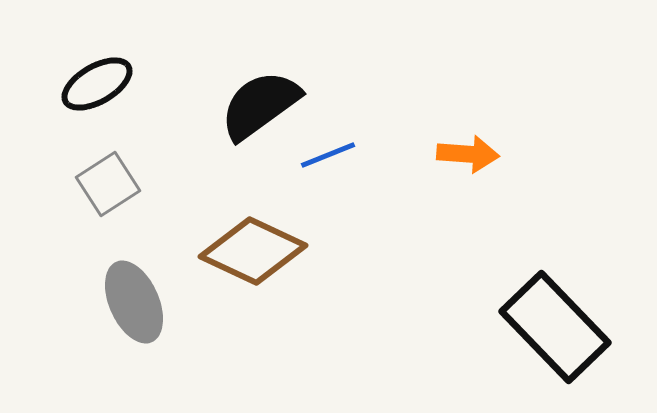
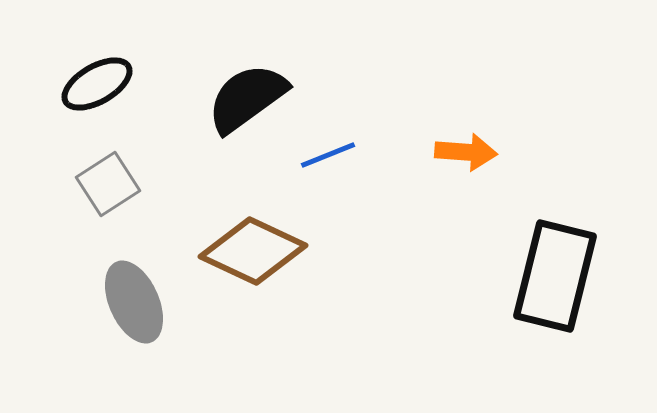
black semicircle: moved 13 px left, 7 px up
orange arrow: moved 2 px left, 2 px up
black rectangle: moved 51 px up; rotated 58 degrees clockwise
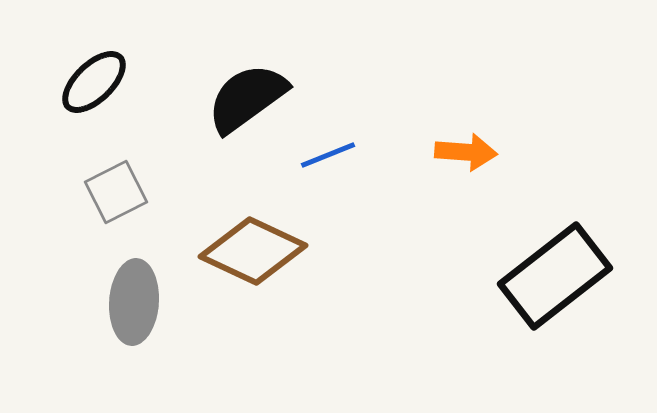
black ellipse: moved 3 px left, 2 px up; rotated 14 degrees counterclockwise
gray square: moved 8 px right, 8 px down; rotated 6 degrees clockwise
black rectangle: rotated 38 degrees clockwise
gray ellipse: rotated 28 degrees clockwise
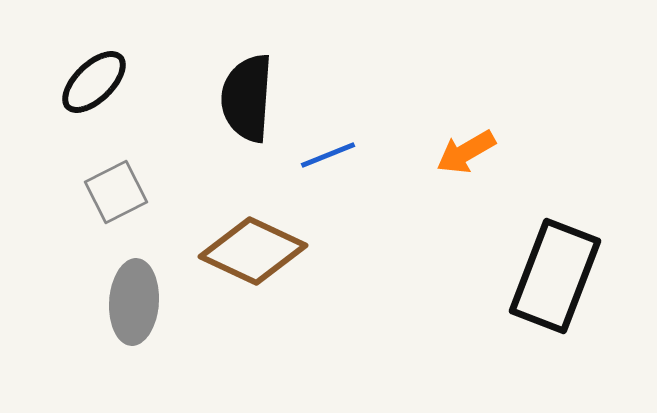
black semicircle: rotated 50 degrees counterclockwise
orange arrow: rotated 146 degrees clockwise
black rectangle: rotated 31 degrees counterclockwise
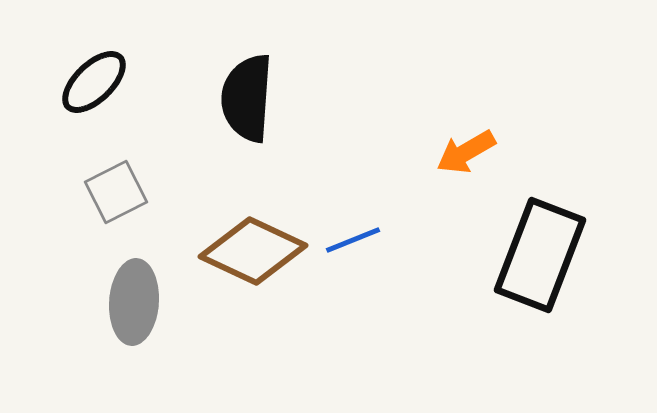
blue line: moved 25 px right, 85 px down
black rectangle: moved 15 px left, 21 px up
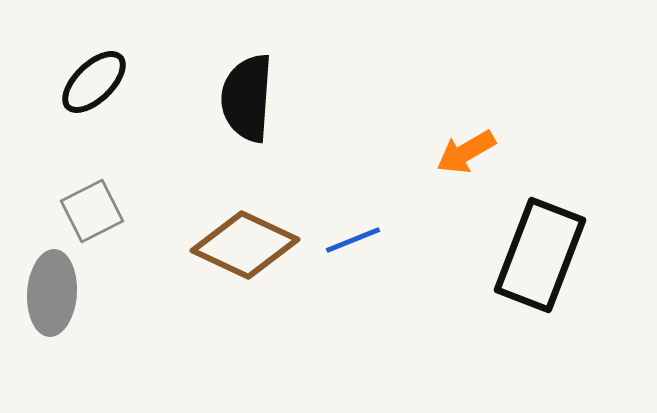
gray square: moved 24 px left, 19 px down
brown diamond: moved 8 px left, 6 px up
gray ellipse: moved 82 px left, 9 px up
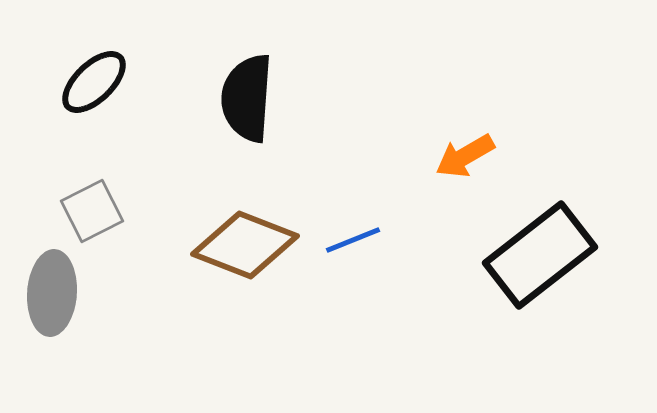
orange arrow: moved 1 px left, 4 px down
brown diamond: rotated 4 degrees counterclockwise
black rectangle: rotated 31 degrees clockwise
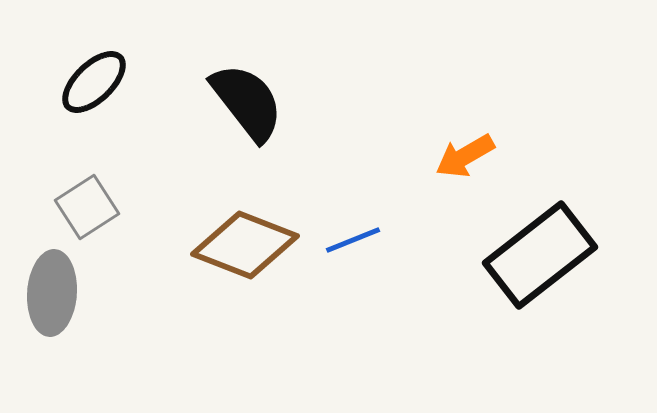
black semicircle: moved 4 px down; rotated 138 degrees clockwise
gray square: moved 5 px left, 4 px up; rotated 6 degrees counterclockwise
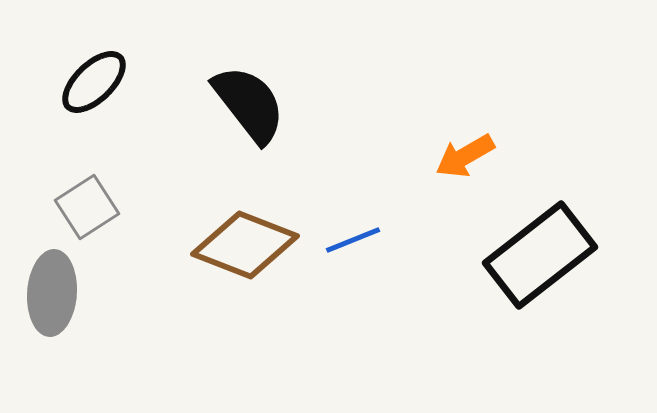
black semicircle: moved 2 px right, 2 px down
